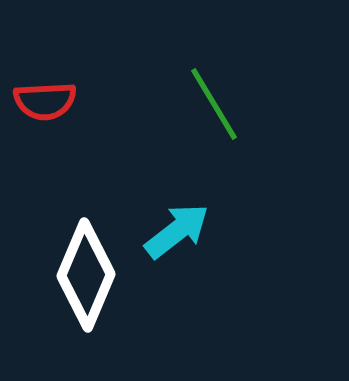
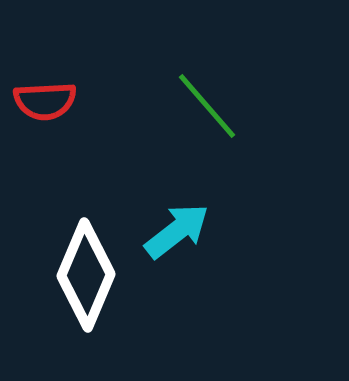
green line: moved 7 px left, 2 px down; rotated 10 degrees counterclockwise
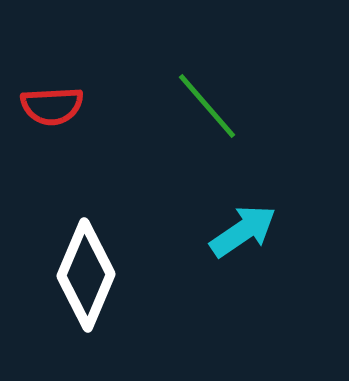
red semicircle: moved 7 px right, 5 px down
cyan arrow: moved 66 px right; rotated 4 degrees clockwise
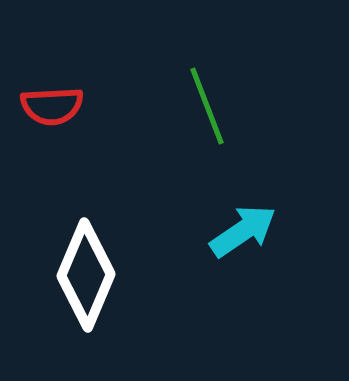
green line: rotated 20 degrees clockwise
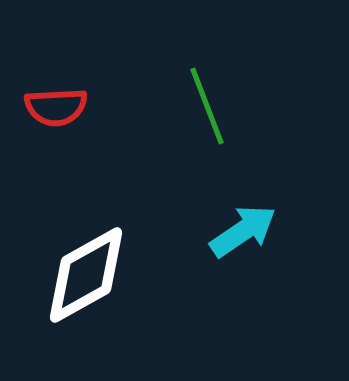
red semicircle: moved 4 px right, 1 px down
white diamond: rotated 38 degrees clockwise
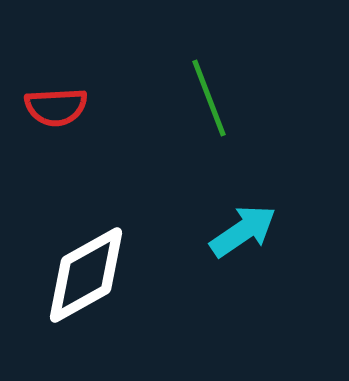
green line: moved 2 px right, 8 px up
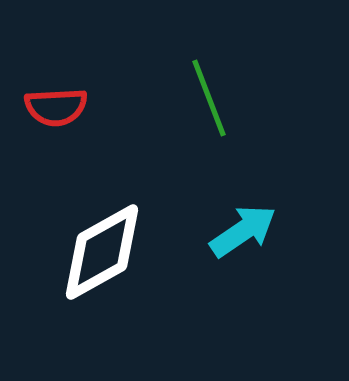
white diamond: moved 16 px right, 23 px up
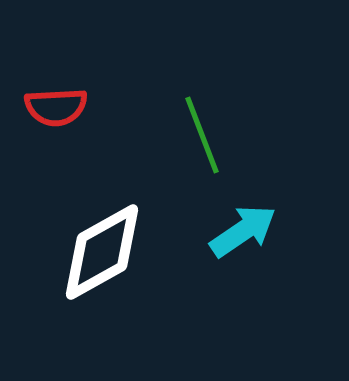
green line: moved 7 px left, 37 px down
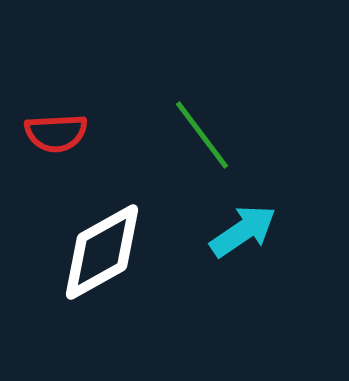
red semicircle: moved 26 px down
green line: rotated 16 degrees counterclockwise
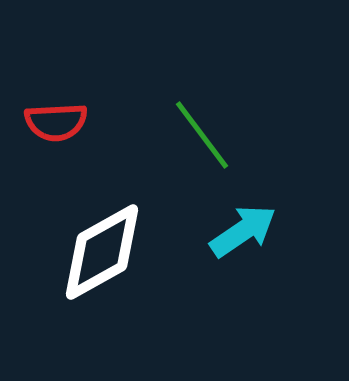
red semicircle: moved 11 px up
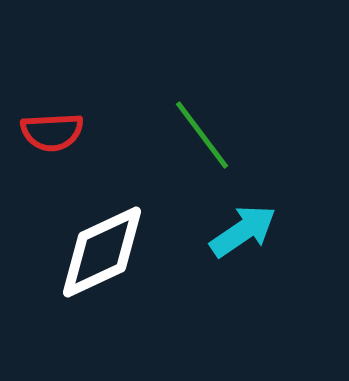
red semicircle: moved 4 px left, 10 px down
white diamond: rotated 4 degrees clockwise
